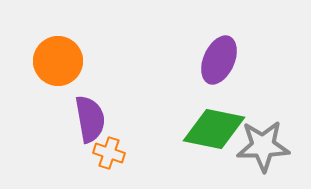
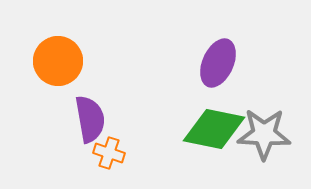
purple ellipse: moved 1 px left, 3 px down
gray star: moved 1 px right, 12 px up; rotated 4 degrees clockwise
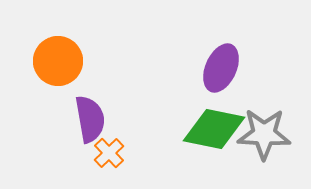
purple ellipse: moved 3 px right, 5 px down
orange cross: rotated 28 degrees clockwise
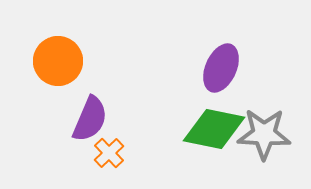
purple semicircle: rotated 33 degrees clockwise
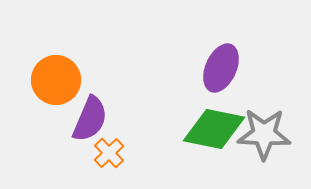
orange circle: moved 2 px left, 19 px down
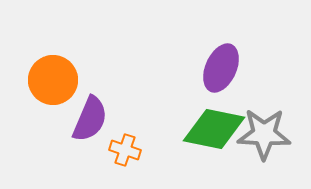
orange circle: moved 3 px left
orange cross: moved 16 px right, 3 px up; rotated 28 degrees counterclockwise
